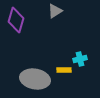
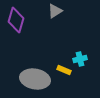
yellow rectangle: rotated 24 degrees clockwise
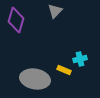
gray triangle: rotated 14 degrees counterclockwise
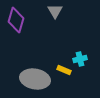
gray triangle: rotated 14 degrees counterclockwise
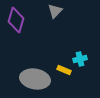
gray triangle: rotated 14 degrees clockwise
